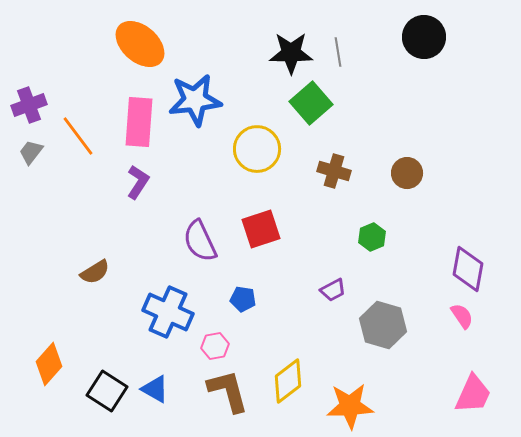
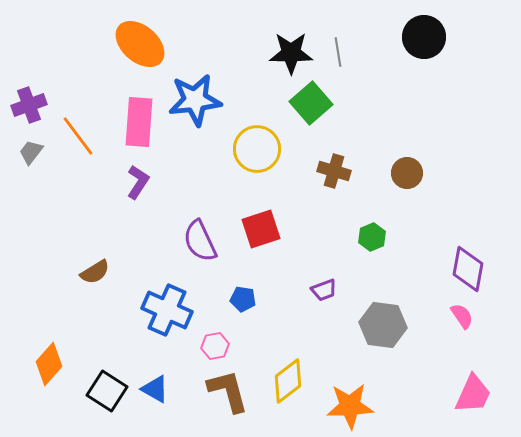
purple trapezoid: moved 9 px left; rotated 8 degrees clockwise
blue cross: moved 1 px left, 2 px up
gray hexagon: rotated 9 degrees counterclockwise
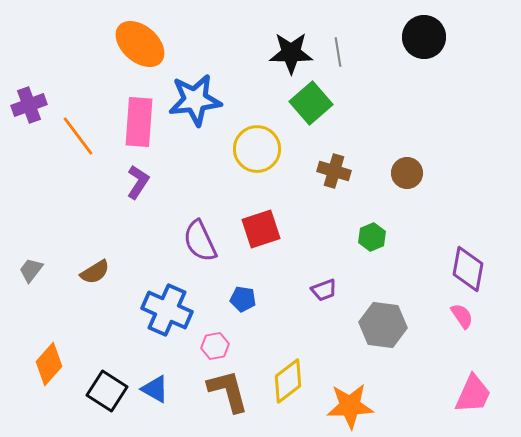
gray trapezoid: moved 118 px down
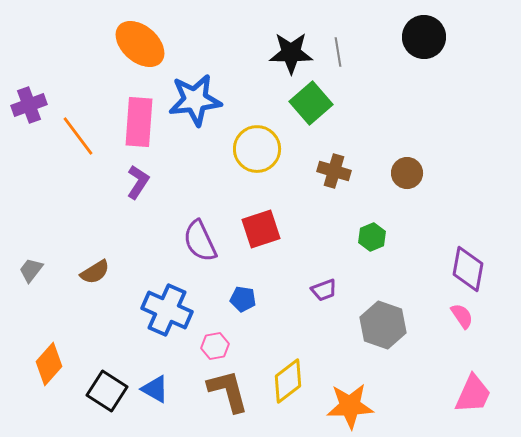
gray hexagon: rotated 12 degrees clockwise
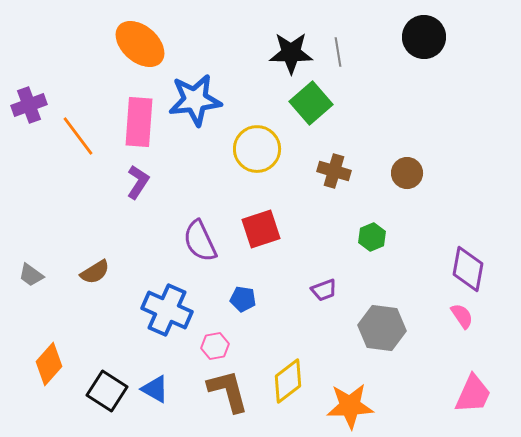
gray trapezoid: moved 5 px down; rotated 92 degrees counterclockwise
gray hexagon: moved 1 px left, 3 px down; rotated 12 degrees counterclockwise
